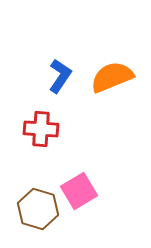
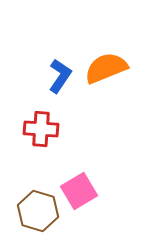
orange semicircle: moved 6 px left, 9 px up
brown hexagon: moved 2 px down
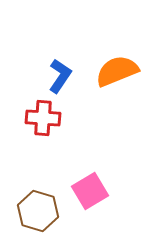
orange semicircle: moved 11 px right, 3 px down
red cross: moved 2 px right, 11 px up
pink square: moved 11 px right
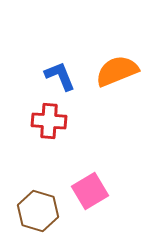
blue L-shape: rotated 56 degrees counterclockwise
red cross: moved 6 px right, 3 px down
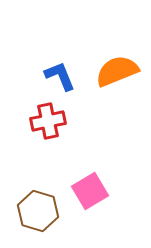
red cross: moved 1 px left; rotated 16 degrees counterclockwise
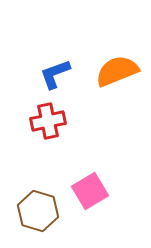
blue L-shape: moved 5 px left, 2 px up; rotated 88 degrees counterclockwise
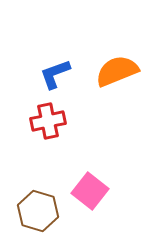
pink square: rotated 21 degrees counterclockwise
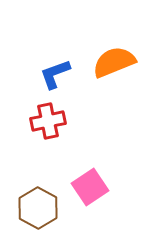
orange semicircle: moved 3 px left, 9 px up
pink square: moved 4 px up; rotated 18 degrees clockwise
brown hexagon: moved 3 px up; rotated 12 degrees clockwise
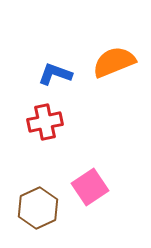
blue L-shape: rotated 40 degrees clockwise
red cross: moved 3 px left, 1 px down
brown hexagon: rotated 6 degrees clockwise
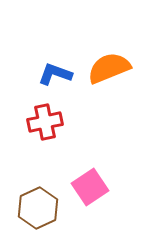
orange semicircle: moved 5 px left, 6 px down
